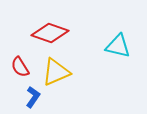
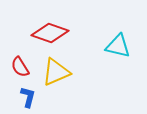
blue L-shape: moved 5 px left; rotated 20 degrees counterclockwise
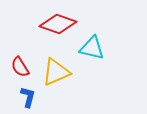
red diamond: moved 8 px right, 9 px up
cyan triangle: moved 26 px left, 2 px down
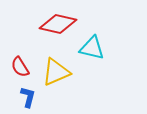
red diamond: rotated 6 degrees counterclockwise
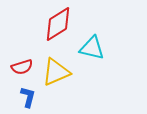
red diamond: rotated 45 degrees counterclockwise
red semicircle: moved 2 px right; rotated 75 degrees counterclockwise
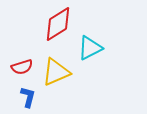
cyan triangle: moved 2 px left; rotated 40 degrees counterclockwise
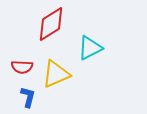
red diamond: moved 7 px left
red semicircle: rotated 20 degrees clockwise
yellow triangle: moved 2 px down
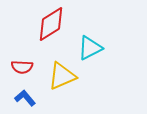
yellow triangle: moved 6 px right, 2 px down
blue L-shape: moved 3 px left, 1 px down; rotated 55 degrees counterclockwise
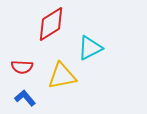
yellow triangle: rotated 12 degrees clockwise
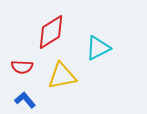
red diamond: moved 8 px down
cyan triangle: moved 8 px right
blue L-shape: moved 2 px down
